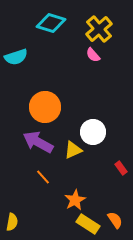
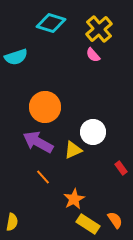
orange star: moved 1 px left, 1 px up
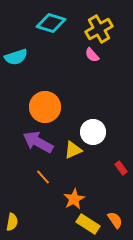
yellow cross: rotated 12 degrees clockwise
pink semicircle: moved 1 px left
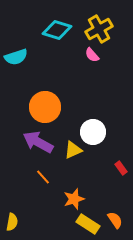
cyan diamond: moved 6 px right, 7 px down
orange star: rotated 10 degrees clockwise
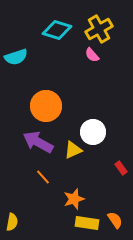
orange circle: moved 1 px right, 1 px up
yellow rectangle: moved 1 px left, 1 px up; rotated 25 degrees counterclockwise
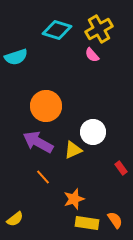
yellow semicircle: moved 3 px right, 3 px up; rotated 42 degrees clockwise
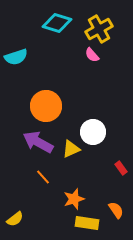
cyan diamond: moved 7 px up
yellow triangle: moved 2 px left, 1 px up
orange semicircle: moved 1 px right, 10 px up
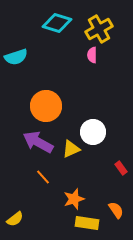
pink semicircle: rotated 42 degrees clockwise
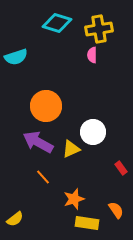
yellow cross: rotated 20 degrees clockwise
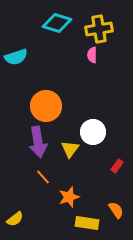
purple arrow: rotated 128 degrees counterclockwise
yellow triangle: moved 1 px left; rotated 30 degrees counterclockwise
red rectangle: moved 4 px left, 2 px up; rotated 72 degrees clockwise
orange star: moved 5 px left, 2 px up
